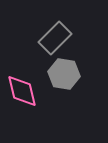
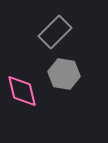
gray rectangle: moved 6 px up
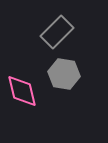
gray rectangle: moved 2 px right
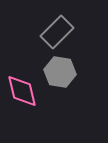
gray hexagon: moved 4 px left, 2 px up
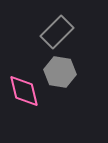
pink diamond: moved 2 px right
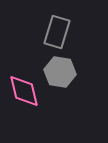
gray rectangle: rotated 28 degrees counterclockwise
